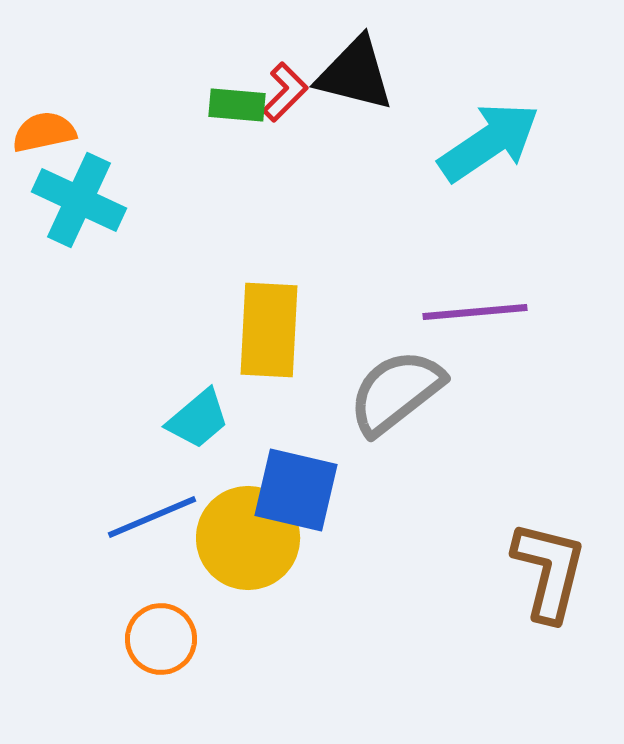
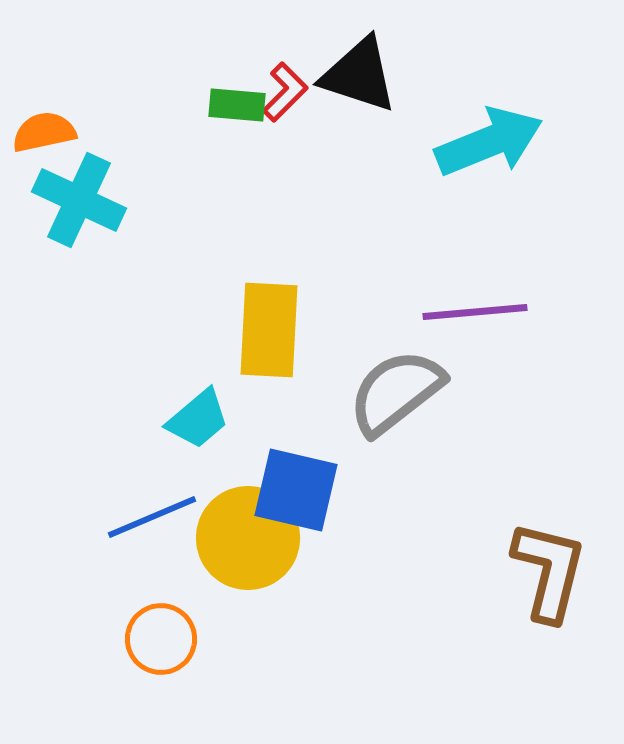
black triangle: moved 4 px right, 1 px down; rotated 4 degrees clockwise
cyan arrow: rotated 12 degrees clockwise
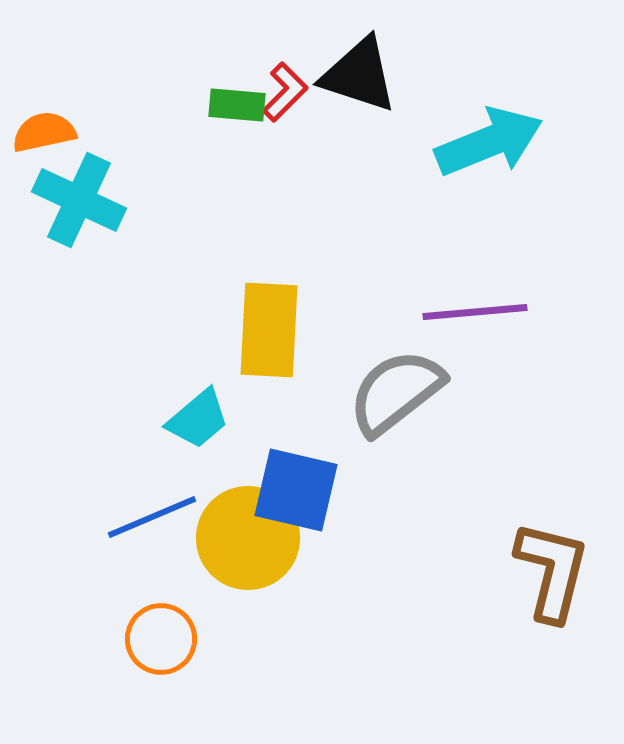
brown L-shape: moved 3 px right
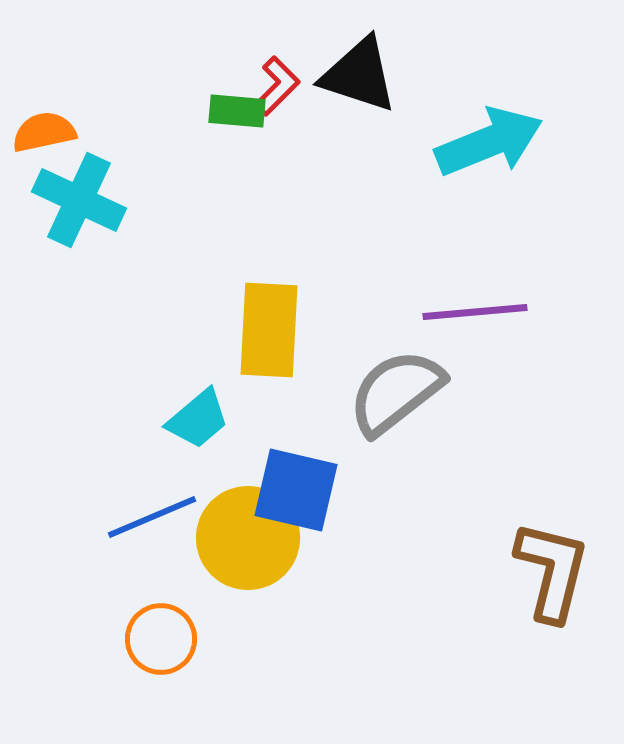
red L-shape: moved 8 px left, 6 px up
green rectangle: moved 6 px down
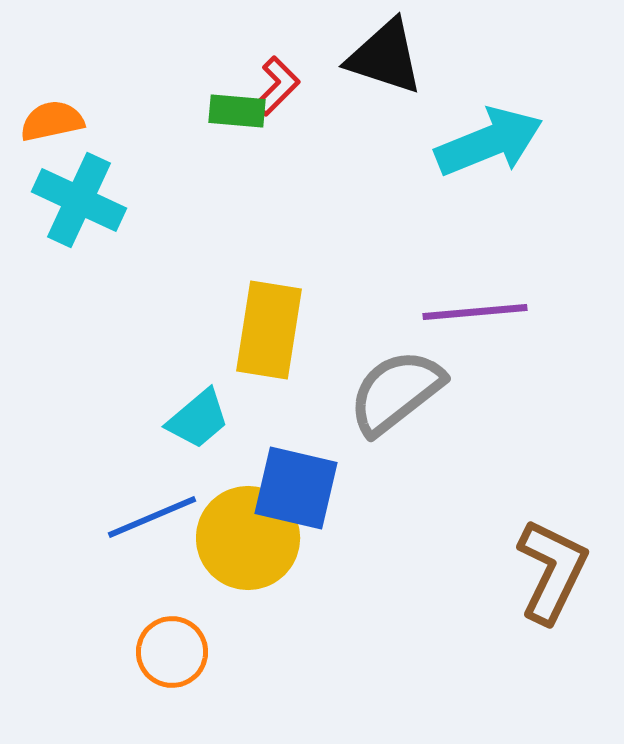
black triangle: moved 26 px right, 18 px up
orange semicircle: moved 8 px right, 11 px up
yellow rectangle: rotated 6 degrees clockwise
blue square: moved 2 px up
brown L-shape: rotated 12 degrees clockwise
orange circle: moved 11 px right, 13 px down
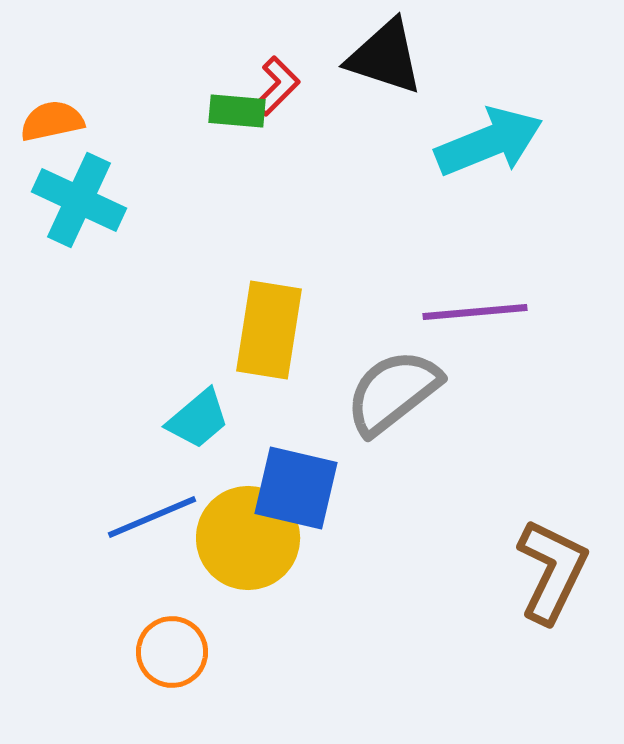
gray semicircle: moved 3 px left
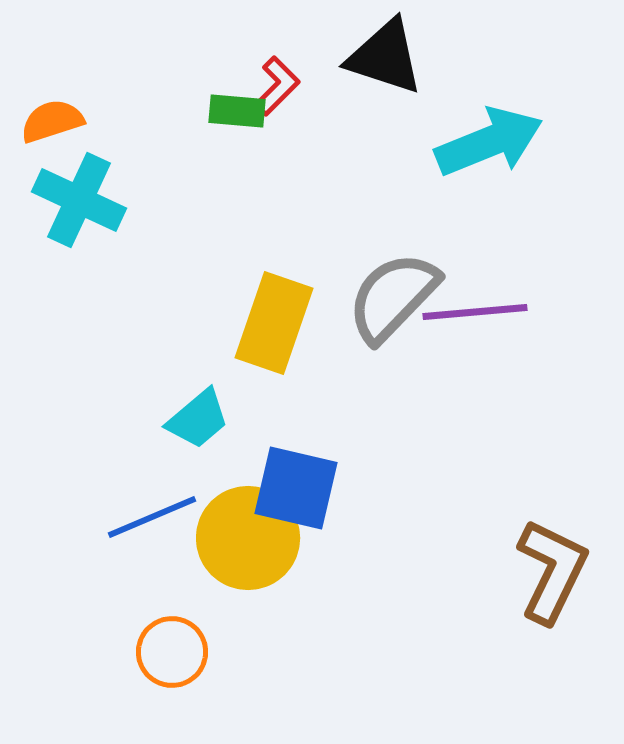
orange semicircle: rotated 6 degrees counterclockwise
yellow rectangle: moved 5 px right, 7 px up; rotated 10 degrees clockwise
gray semicircle: moved 95 px up; rotated 8 degrees counterclockwise
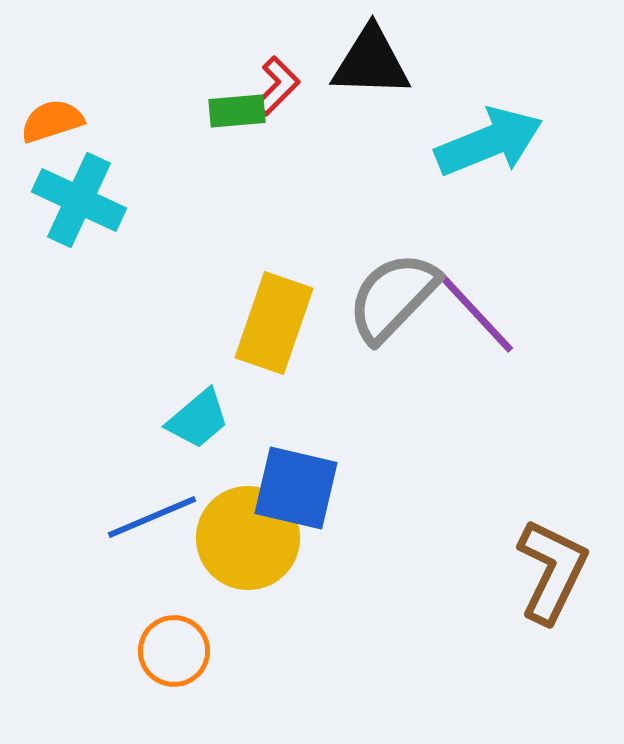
black triangle: moved 14 px left, 5 px down; rotated 16 degrees counterclockwise
green rectangle: rotated 10 degrees counterclockwise
purple line: rotated 52 degrees clockwise
orange circle: moved 2 px right, 1 px up
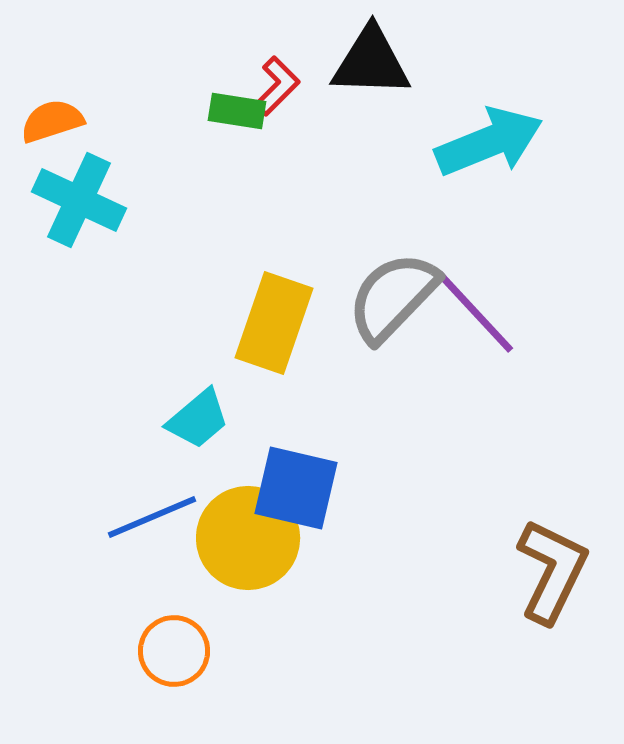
green rectangle: rotated 14 degrees clockwise
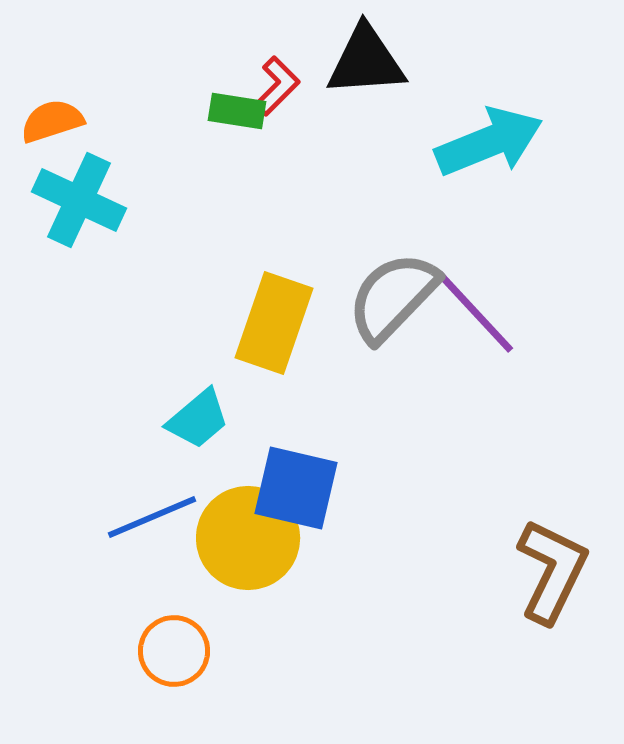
black triangle: moved 5 px left, 1 px up; rotated 6 degrees counterclockwise
